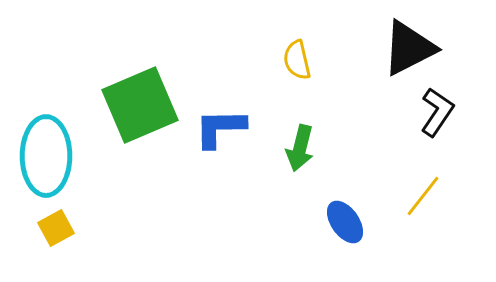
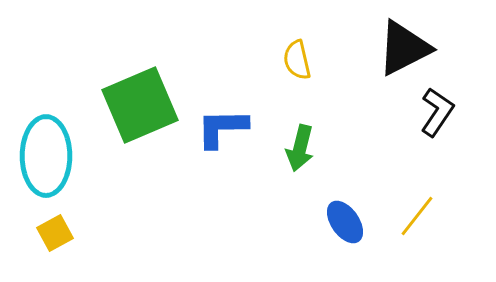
black triangle: moved 5 px left
blue L-shape: moved 2 px right
yellow line: moved 6 px left, 20 px down
yellow square: moved 1 px left, 5 px down
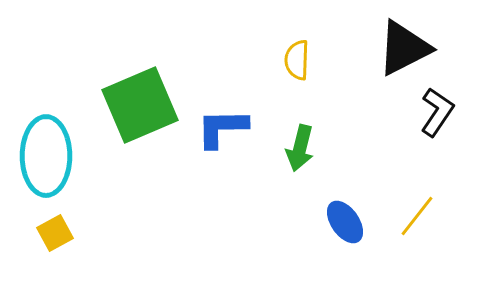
yellow semicircle: rotated 15 degrees clockwise
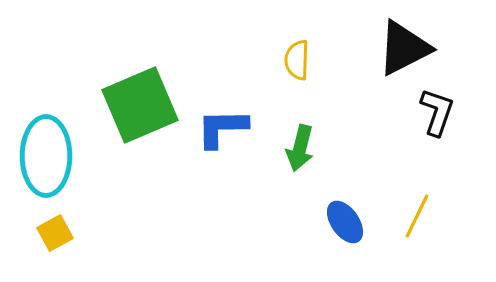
black L-shape: rotated 15 degrees counterclockwise
yellow line: rotated 12 degrees counterclockwise
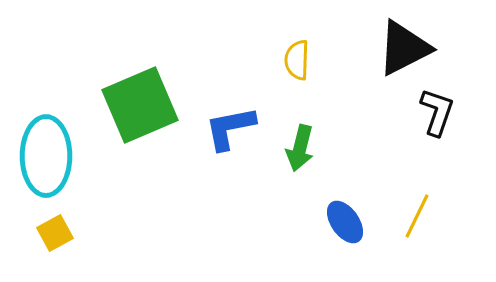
blue L-shape: moved 8 px right; rotated 10 degrees counterclockwise
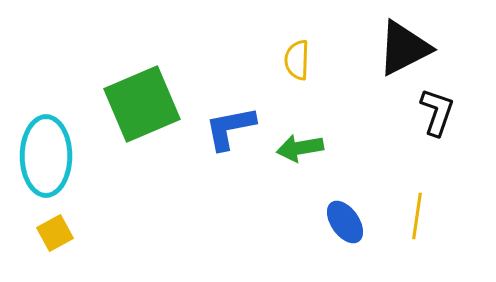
green square: moved 2 px right, 1 px up
green arrow: rotated 66 degrees clockwise
yellow line: rotated 18 degrees counterclockwise
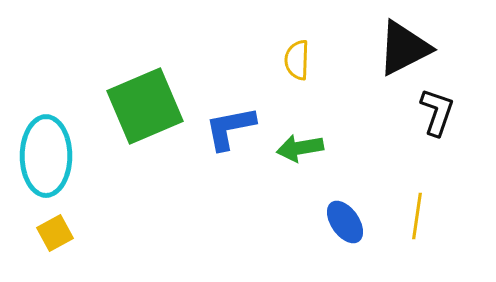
green square: moved 3 px right, 2 px down
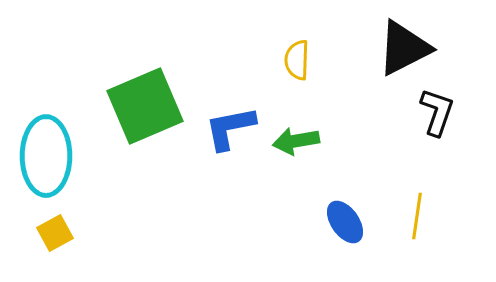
green arrow: moved 4 px left, 7 px up
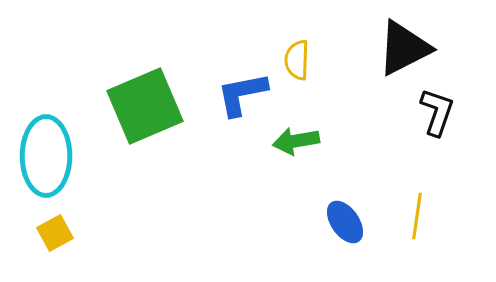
blue L-shape: moved 12 px right, 34 px up
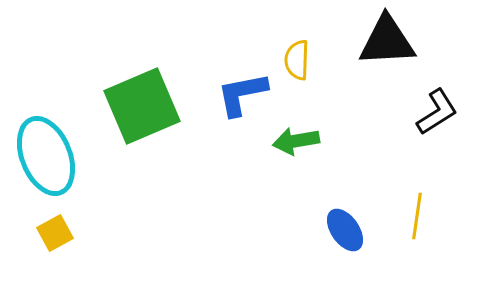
black triangle: moved 17 px left, 7 px up; rotated 24 degrees clockwise
green square: moved 3 px left
black L-shape: rotated 39 degrees clockwise
cyan ellipse: rotated 22 degrees counterclockwise
blue ellipse: moved 8 px down
